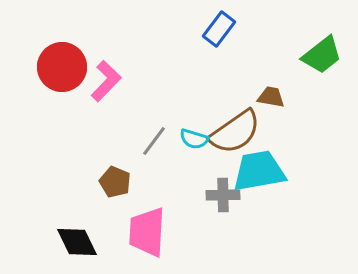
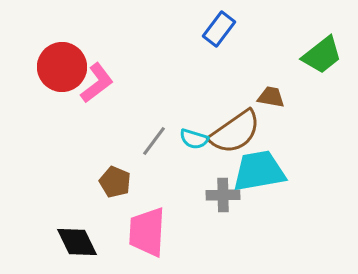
pink L-shape: moved 9 px left, 2 px down; rotated 9 degrees clockwise
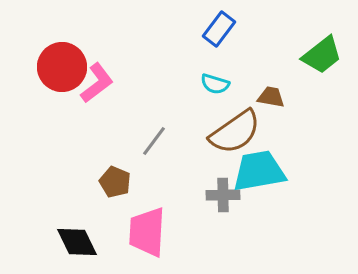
cyan semicircle: moved 21 px right, 55 px up
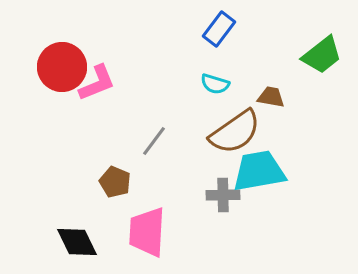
pink L-shape: rotated 15 degrees clockwise
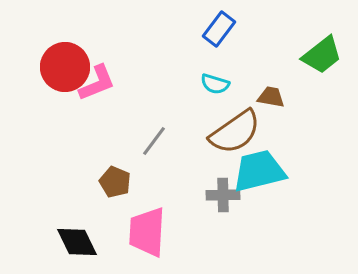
red circle: moved 3 px right
cyan trapezoid: rotated 4 degrees counterclockwise
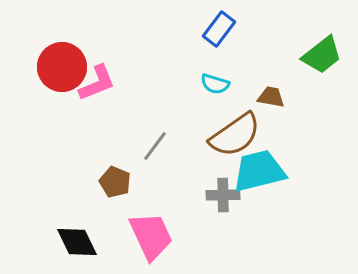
red circle: moved 3 px left
brown semicircle: moved 3 px down
gray line: moved 1 px right, 5 px down
pink trapezoid: moved 4 px right, 4 px down; rotated 152 degrees clockwise
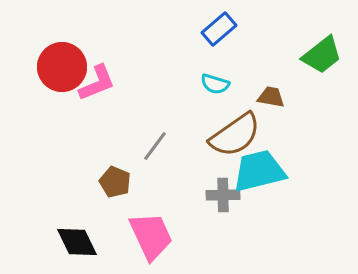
blue rectangle: rotated 12 degrees clockwise
